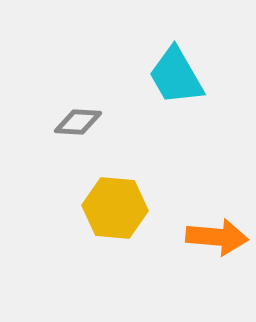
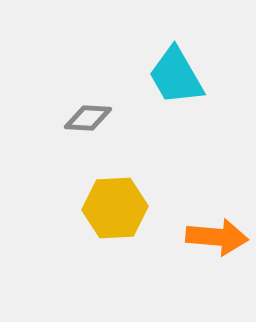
gray diamond: moved 10 px right, 4 px up
yellow hexagon: rotated 8 degrees counterclockwise
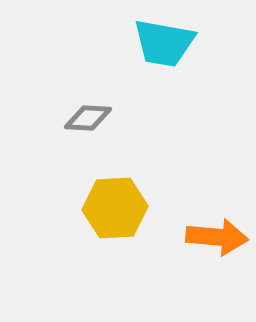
cyan trapezoid: moved 12 px left, 33 px up; rotated 50 degrees counterclockwise
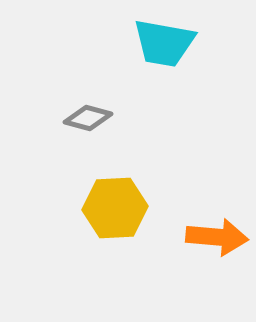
gray diamond: rotated 12 degrees clockwise
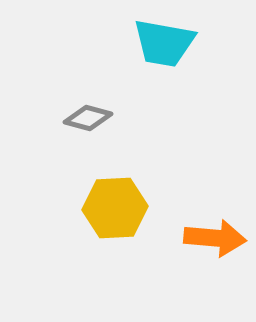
orange arrow: moved 2 px left, 1 px down
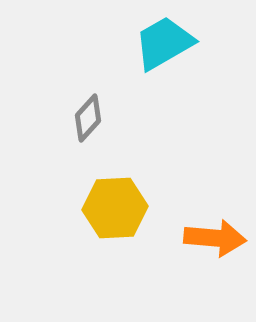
cyan trapezoid: rotated 140 degrees clockwise
gray diamond: rotated 63 degrees counterclockwise
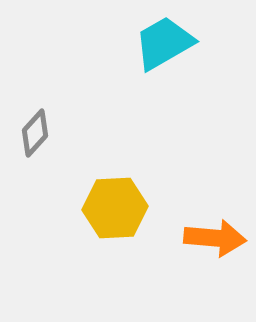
gray diamond: moved 53 px left, 15 px down
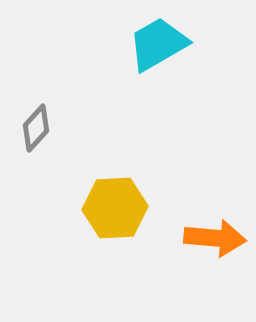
cyan trapezoid: moved 6 px left, 1 px down
gray diamond: moved 1 px right, 5 px up
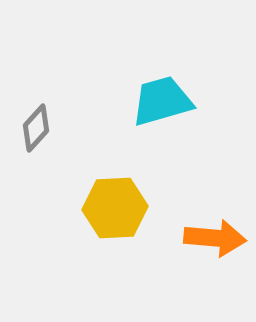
cyan trapezoid: moved 4 px right, 57 px down; rotated 14 degrees clockwise
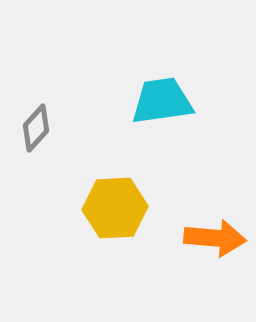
cyan trapezoid: rotated 8 degrees clockwise
